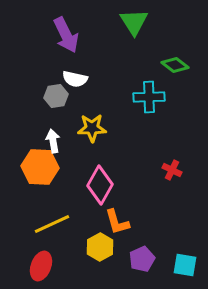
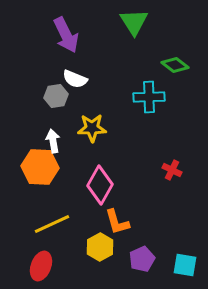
white semicircle: rotated 10 degrees clockwise
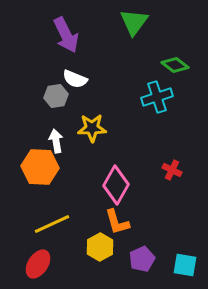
green triangle: rotated 8 degrees clockwise
cyan cross: moved 8 px right; rotated 16 degrees counterclockwise
white arrow: moved 3 px right
pink diamond: moved 16 px right
red ellipse: moved 3 px left, 2 px up; rotated 12 degrees clockwise
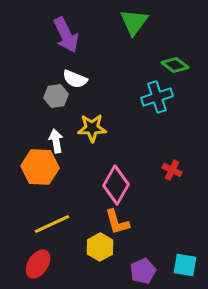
purple pentagon: moved 1 px right, 12 px down
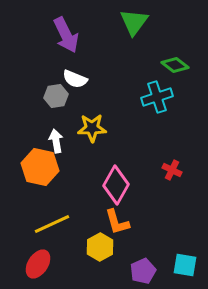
orange hexagon: rotated 9 degrees clockwise
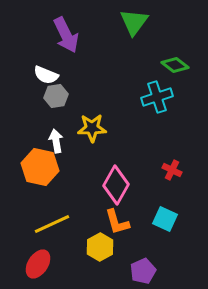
white semicircle: moved 29 px left, 4 px up
cyan square: moved 20 px left, 46 px up; rotated 15 degrees clockwise
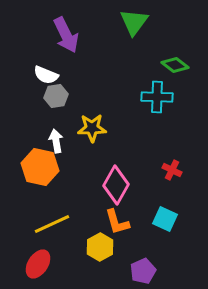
cyan cross: rotated 20 degrees clockwise
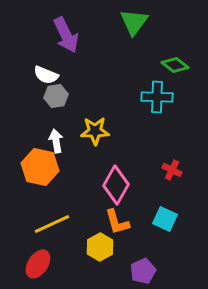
yellow star: moved 3 px right, 3 px down
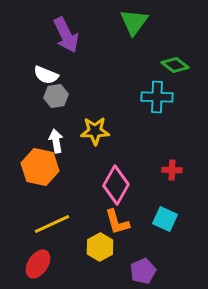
red cross: rotated 24 degrees counterclockwise
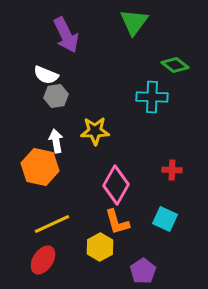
cyan cross: moved 5 px left
red ellipse: moved 5 px right, 4 px up
purple pentagon: rotated 10 degrees counterclockwise
